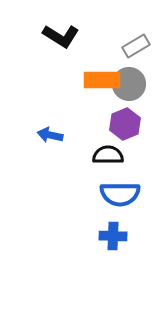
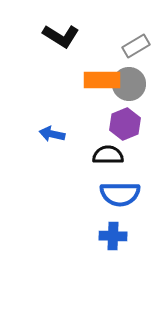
blue arrow: moved 2 px right, 1 px up
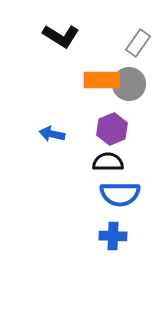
gray rectangle: moved 2 px right, 3 px up; rotated 24 degrees counterclockwise
purple hexagon: moved 13 px left, 5 px down
black semicircle: moved 7 px down
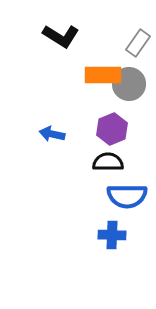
orange rectangle: moved 1 px right, 5 px up
blue semicircle: moved 7 px right, 2 px down
blue cross: moved 1 px left, 1 px up
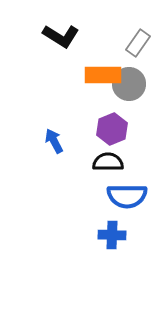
blue arrow: moved 2 px right, 7 px down; rotated 50 degrees clockwise
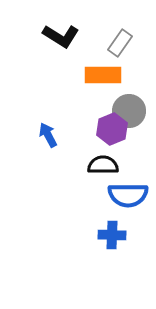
gray rectangle: moved 18 px left
gray circle: moved 27 px down
blue arrow: moved 6 px left, 6 px up
black semicircle: moved 5 px left, 3 px down
blue semicircle: moved 1 px right, 1 px up
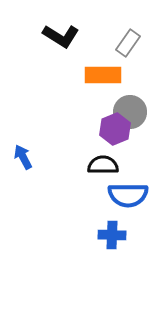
gray rectangle: moved 8 px right
gray circle: moved 1 px right, 1 px down
purple hexagon: moved 3 px right
blue arrow: moved 25 px left, 22 px down
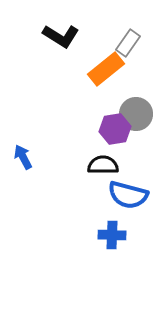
orange rectangle: moved 3 px right, 6 px up; rotated 39 degrees counterclockwise
gray circle: moved 6 px right, 2 px down
purple hexagon: rotated 12 degrees clockwise
blue semicircle: rotated 15 degrees clockwise
